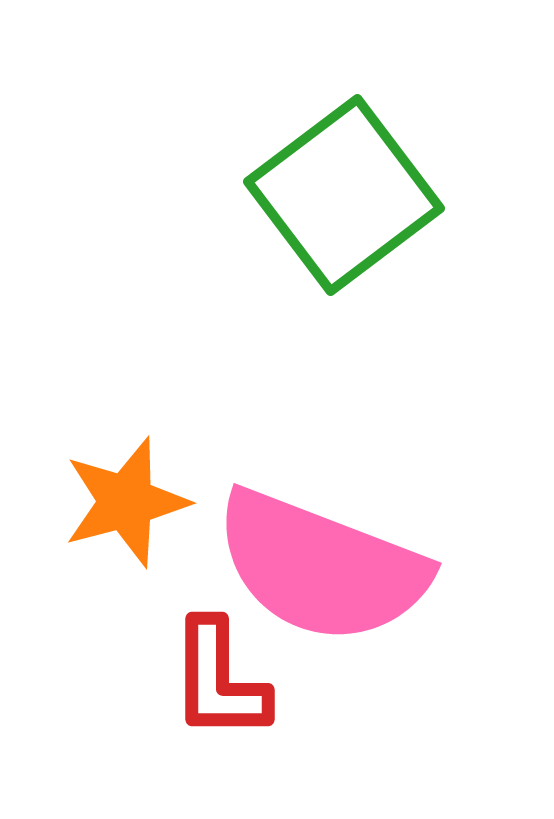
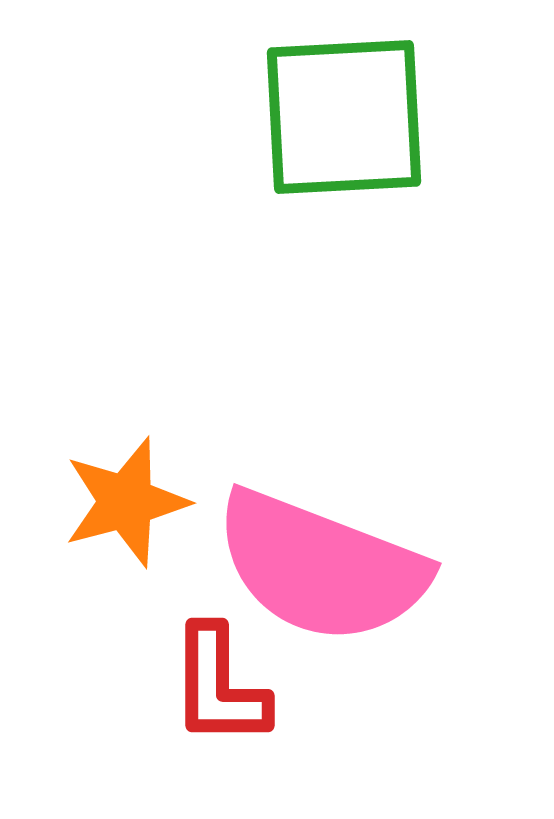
green square: moved 78 px up; rotated 34 degrees clockwise
red L-shape: moved 6 px down
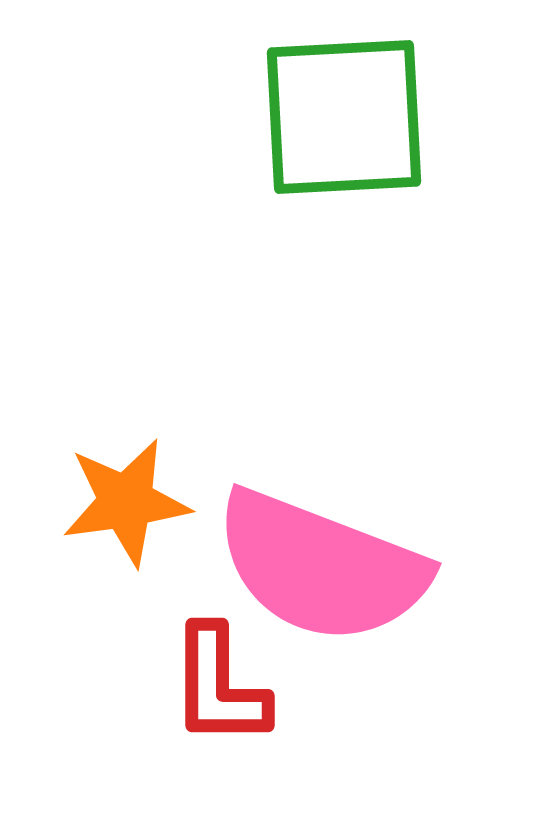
orange star: rotated 7 degrees clockwise
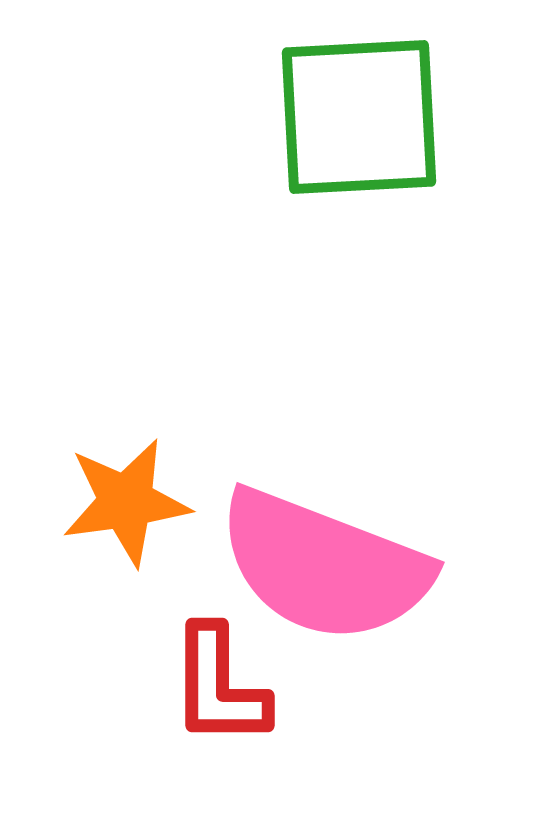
green square: moved 15 px right
pink semicircle: moved 3 px right, 1 px up
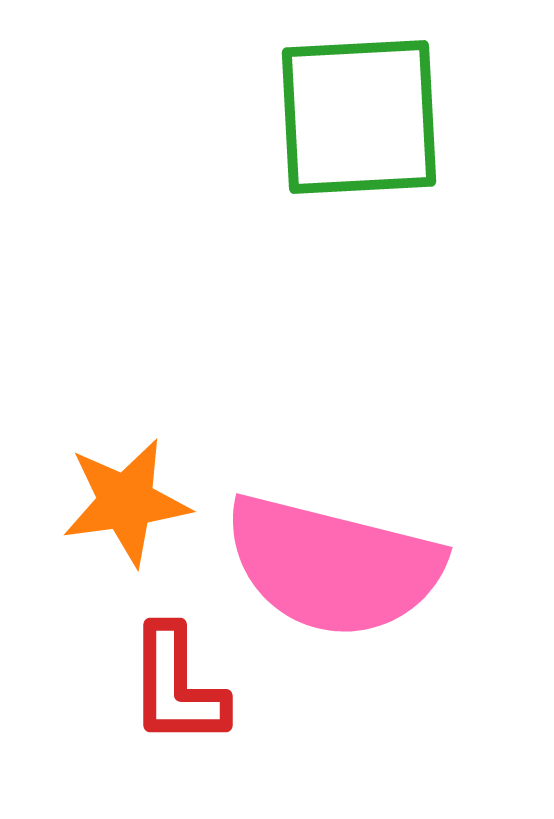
pink semicircle: moved 9 px right; rotated 7 degrees counterclockwise
red L-shape: moved 42 px left
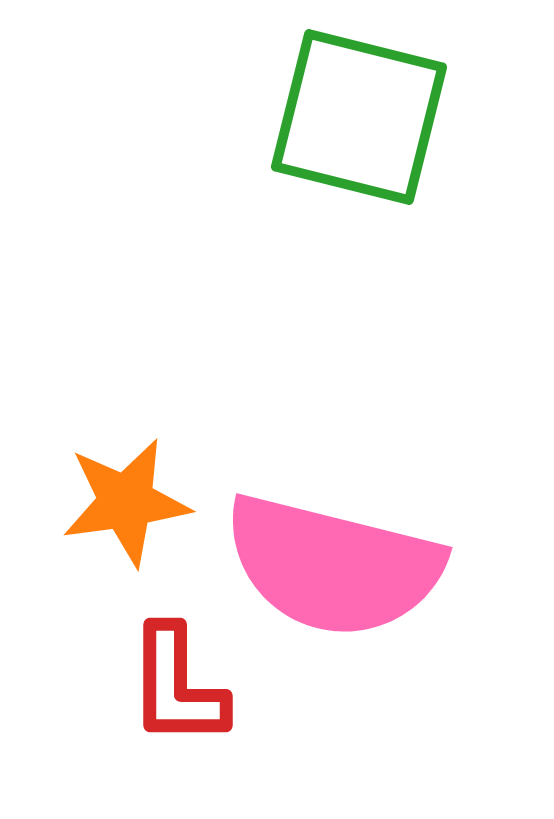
green square: rotated 17 degrees clockwise
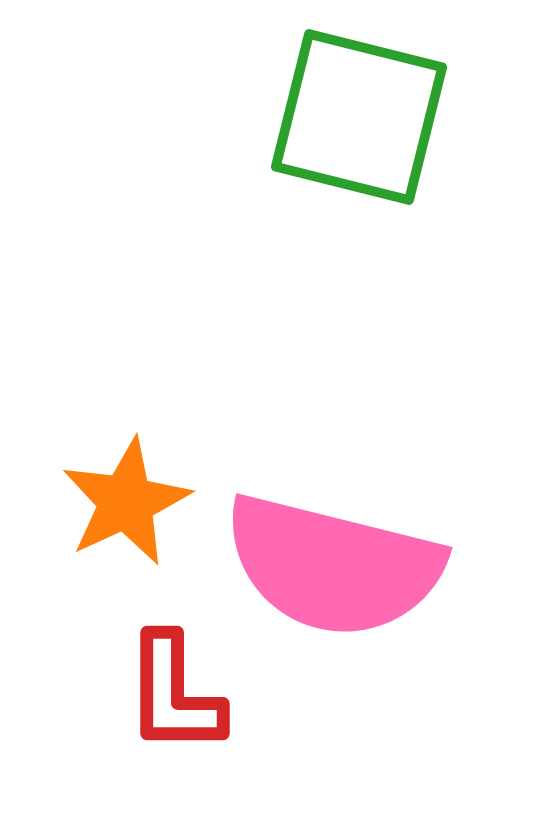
orange star: rotated 17 degrees counterclockwise
red L-shape: moved 3 px left, 8 px down
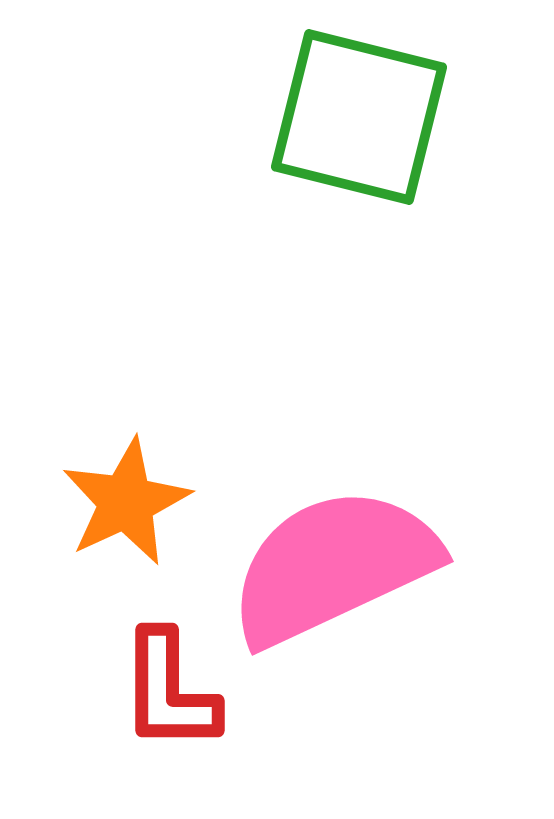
pink semicircle: rotated 141 degrees clockwise
red L-shape: moved 5 px left, 3 px up
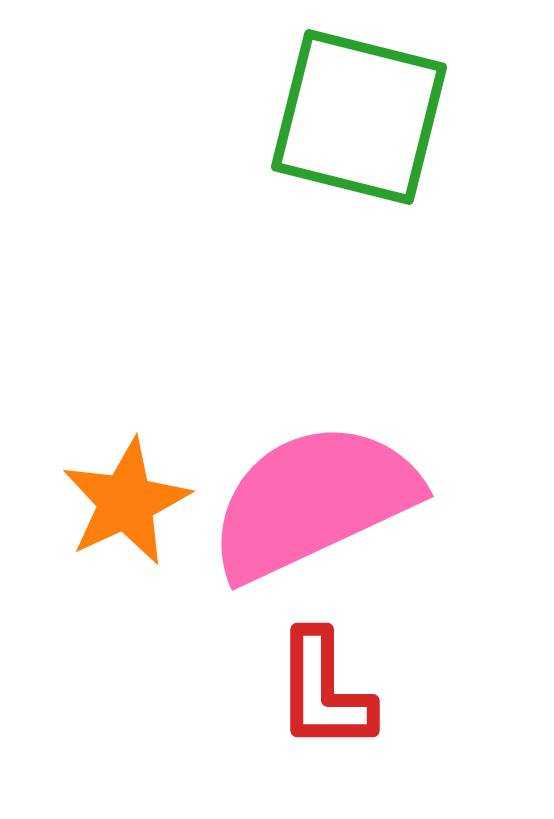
pink semicircle: moved 20 px left, 65 px up
red L-shape: moved 155 px right
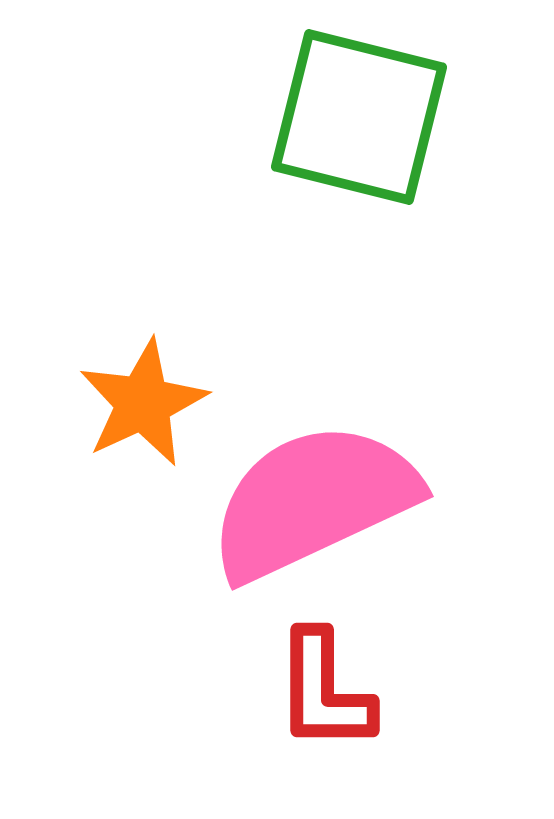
orange star: moved 17 px right, 99 px up
